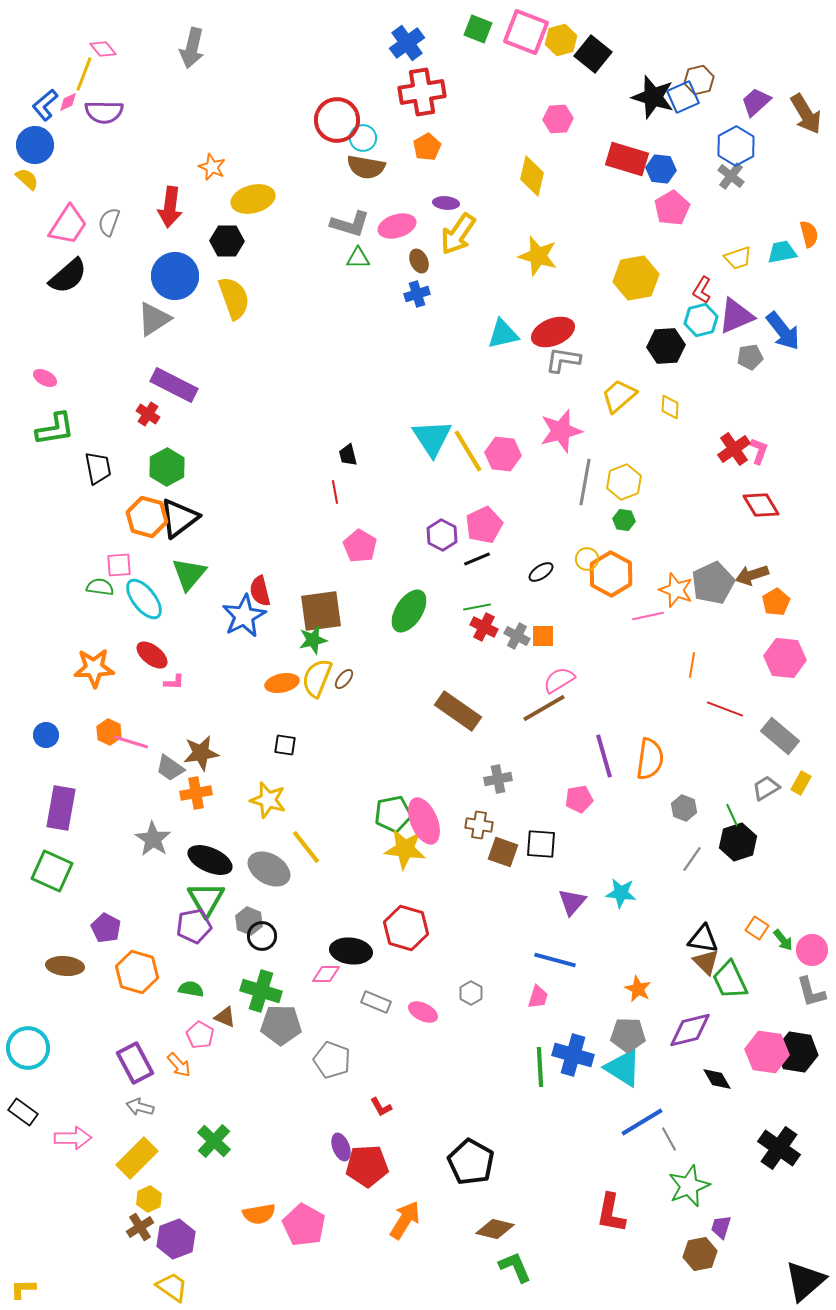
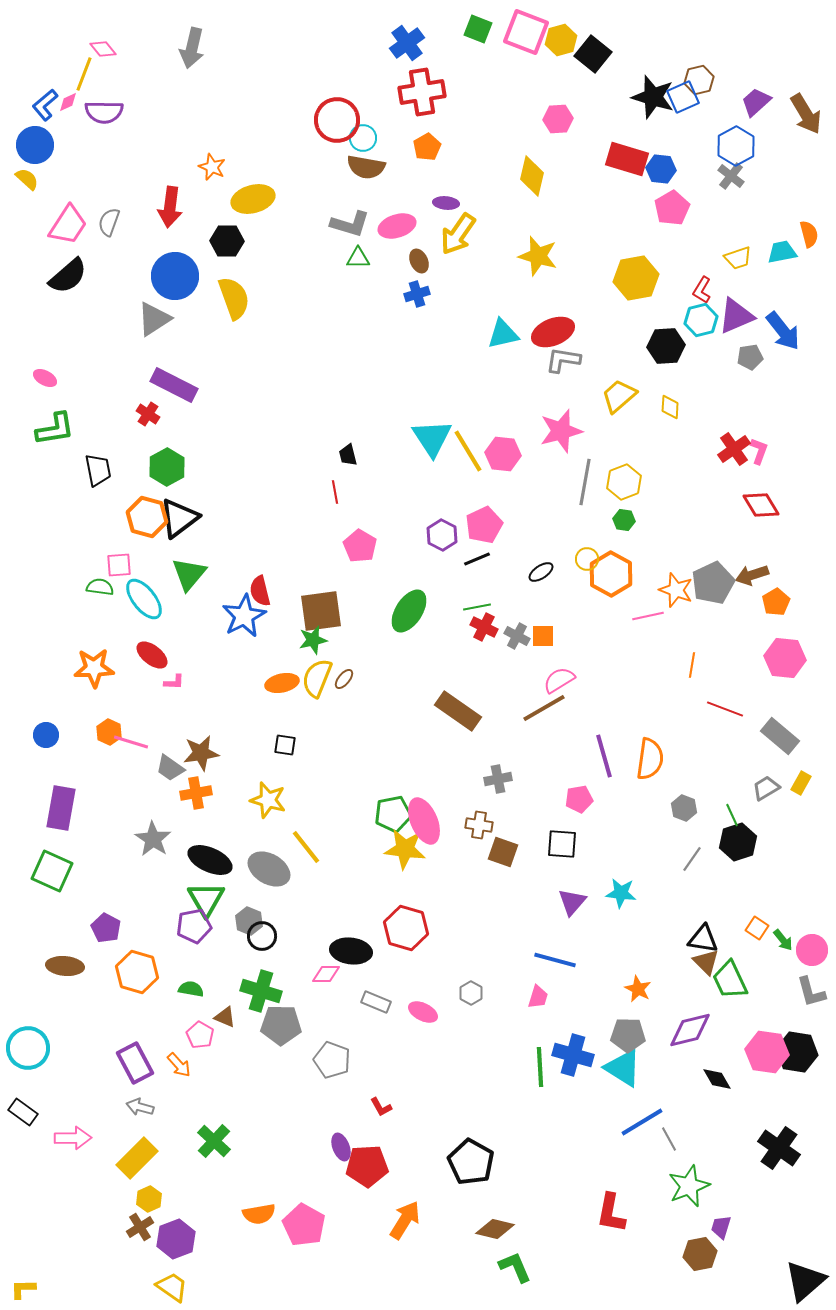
black trapezoid at (98, 468): moved 2 px down
black square at (541, 844): moved 21 px right
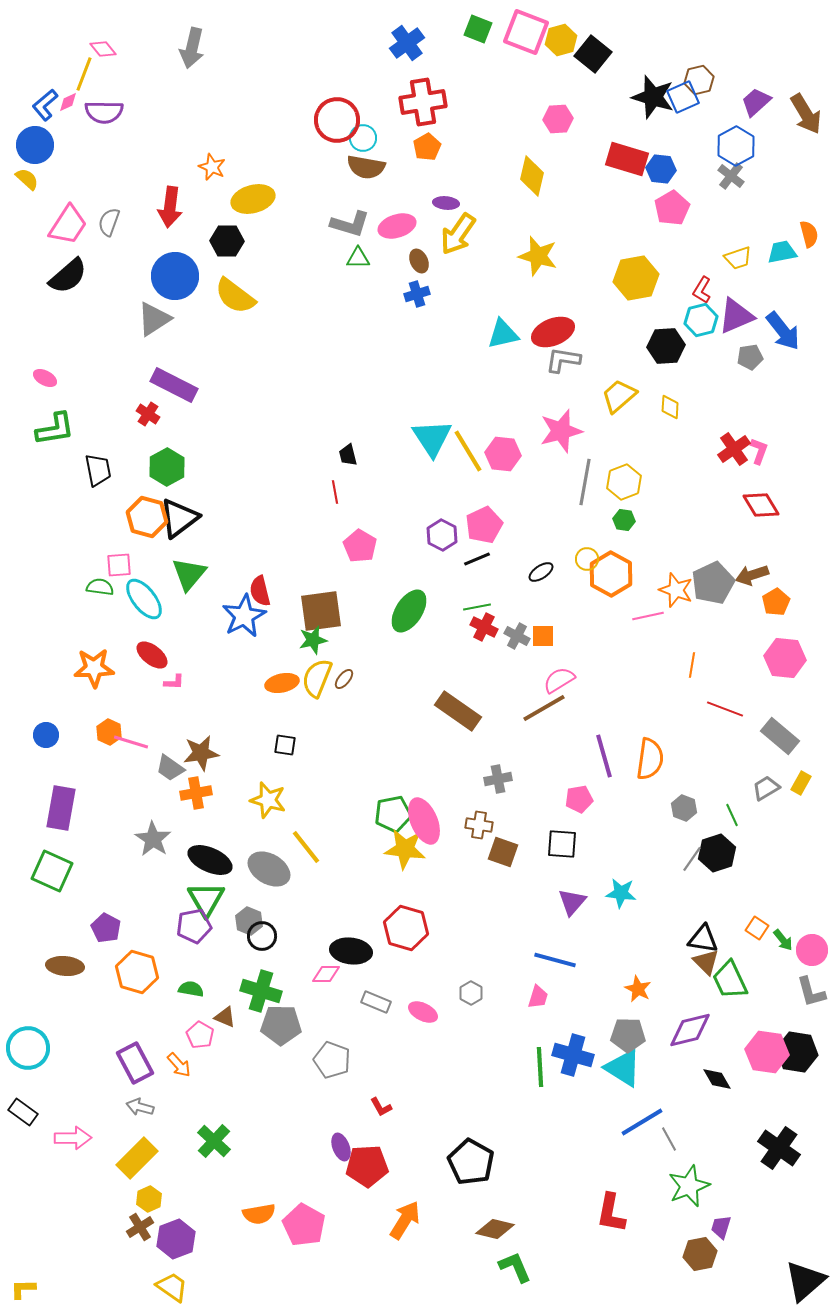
red cross at (422, 92): moved 1 px right, 10 px down
yellow semicircle at (234, 298): moved 1 px right, 2 px up; rotated 147 degrees clockwise
black hexagon at (738, 842): moved 21 px left, 11 px down
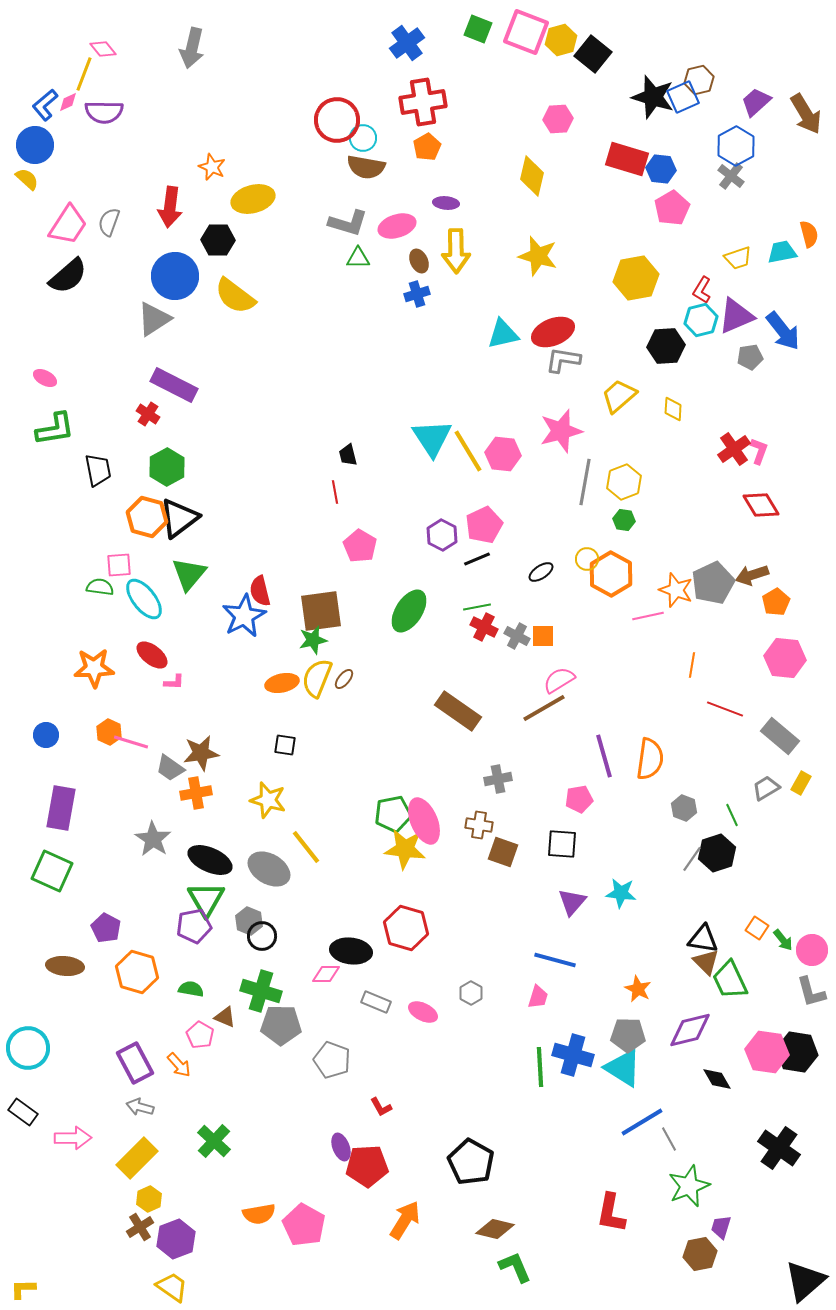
gray L-shape at (350, 224): moved 2 px left, 1 px up
yellow arrow at (458, 234): moved 2 px left, 17 px down; rotated 36 degrees counterclockwise
black hexagon at (227, 241): moved 9 px left, 1 px up
yellow diamond at (670, 407): moved 3 px right, 2 px down
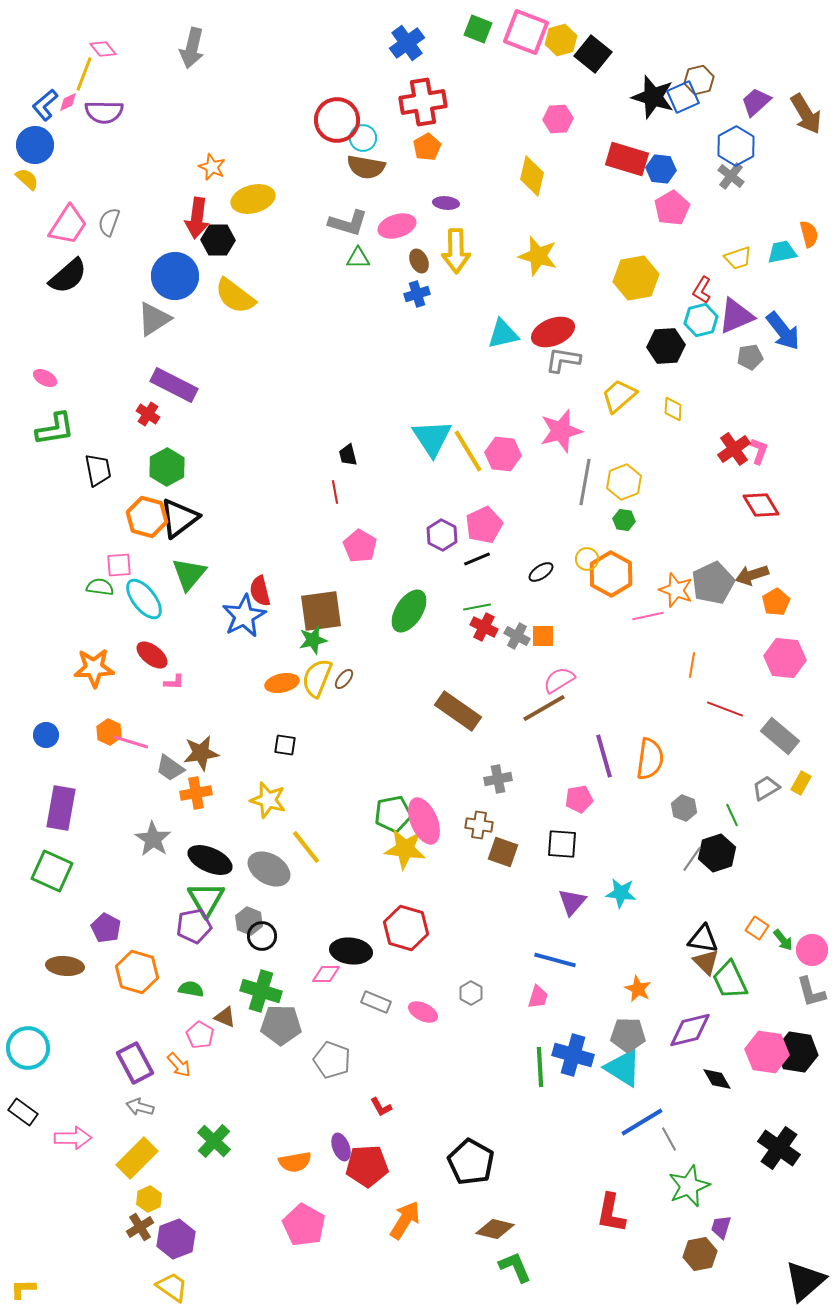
red arrow at (170, 207): moved 27 px right, 11 px down
orange semicircle at (259, 1214): moved 36 px right, 52 px up
